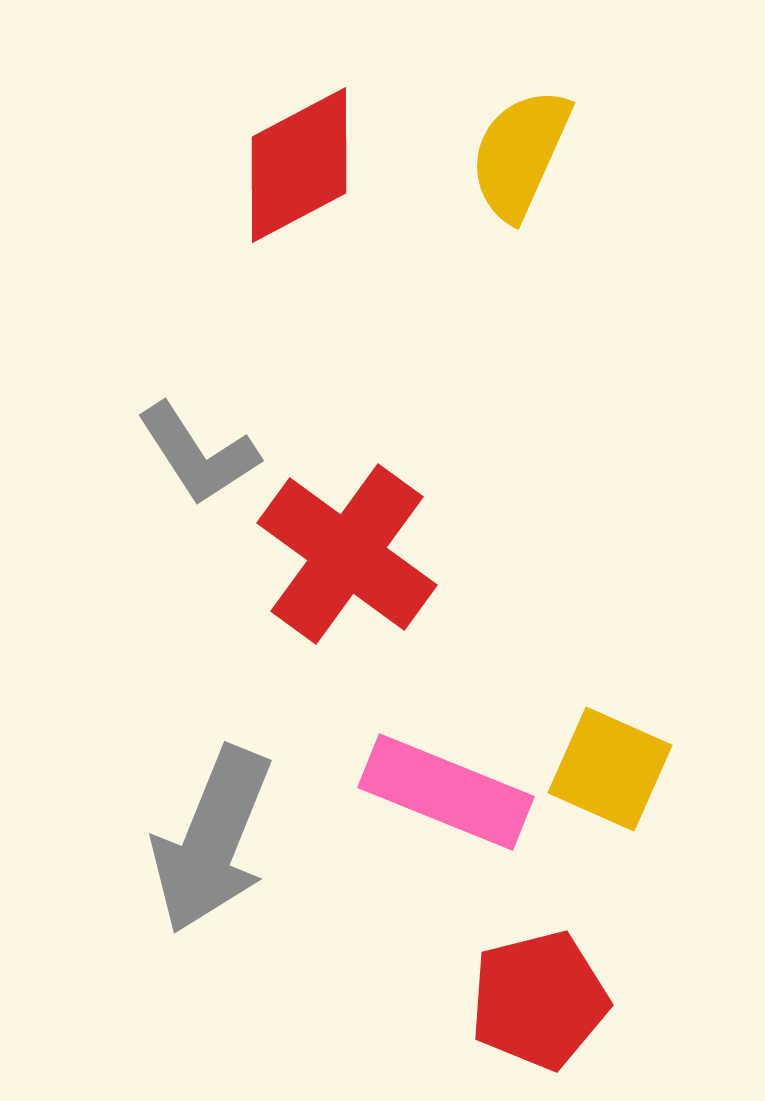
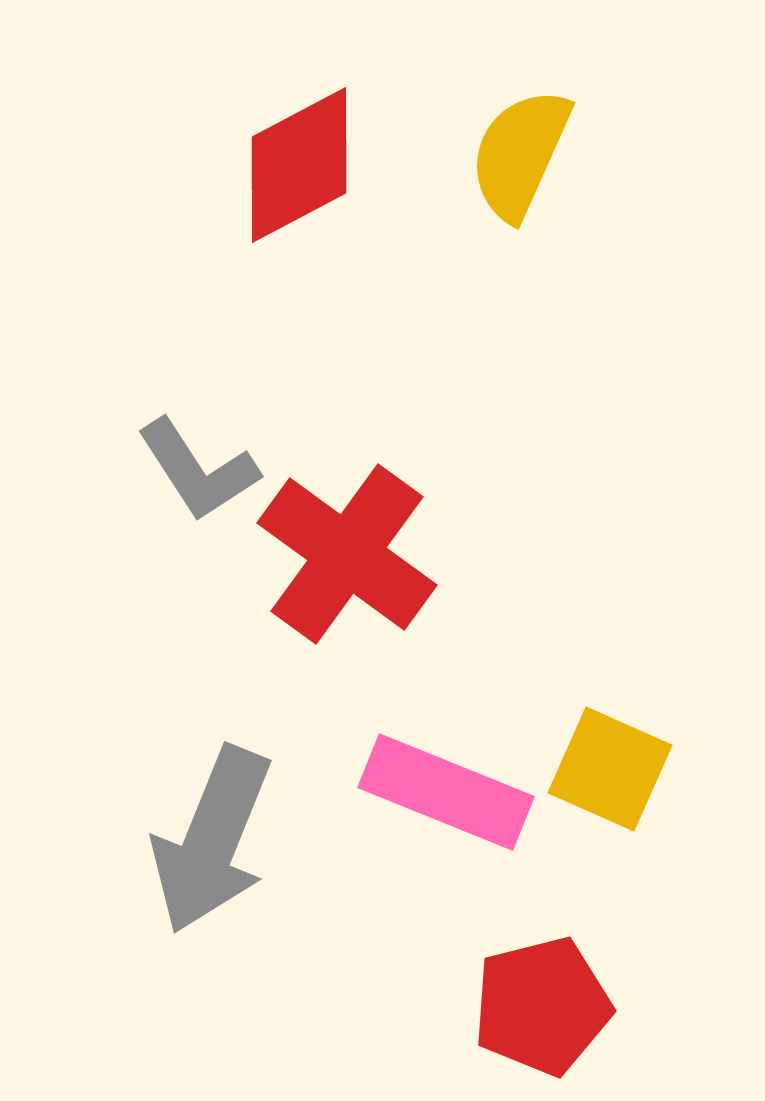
gray L-shape: moved 16 px down
red pentagon: moved 3 px right, 6 px down
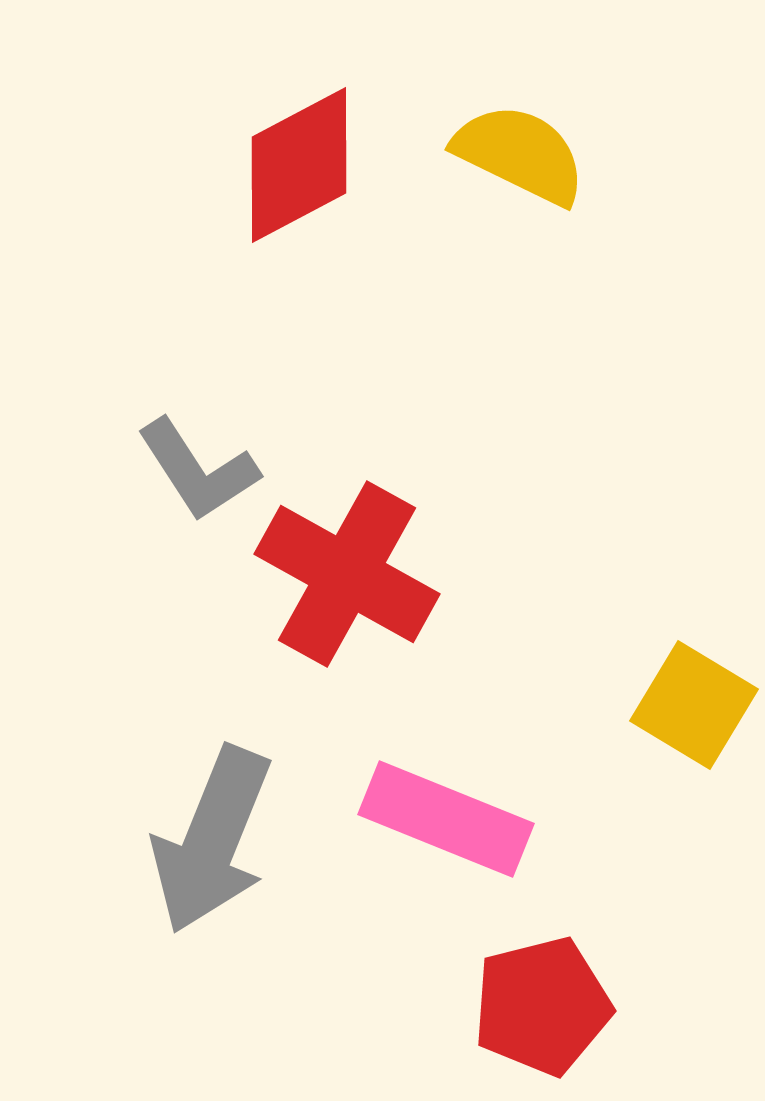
yellow semicircle: rotated 92 degrees clockwise
red cross: moved 20 px down; rotated 7 degrees counterclockwise
yellow square: moved 84 px right, 64 px up; rotated 7 degrees clockwise
pink rectangle: moved 27 px down
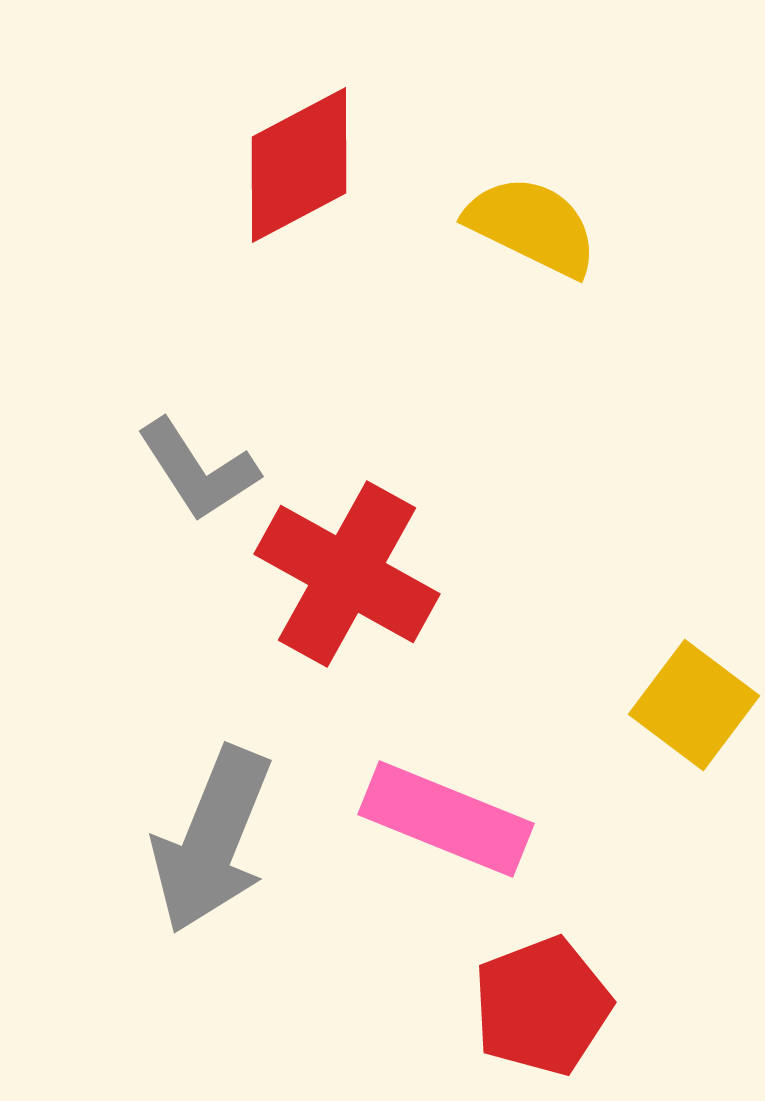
yellow semicircle: moved 12 px right, 72 px down
yellow square: rotated 6 degrees clockwise
red pentagon: rotated 7 degrees counterclockwise
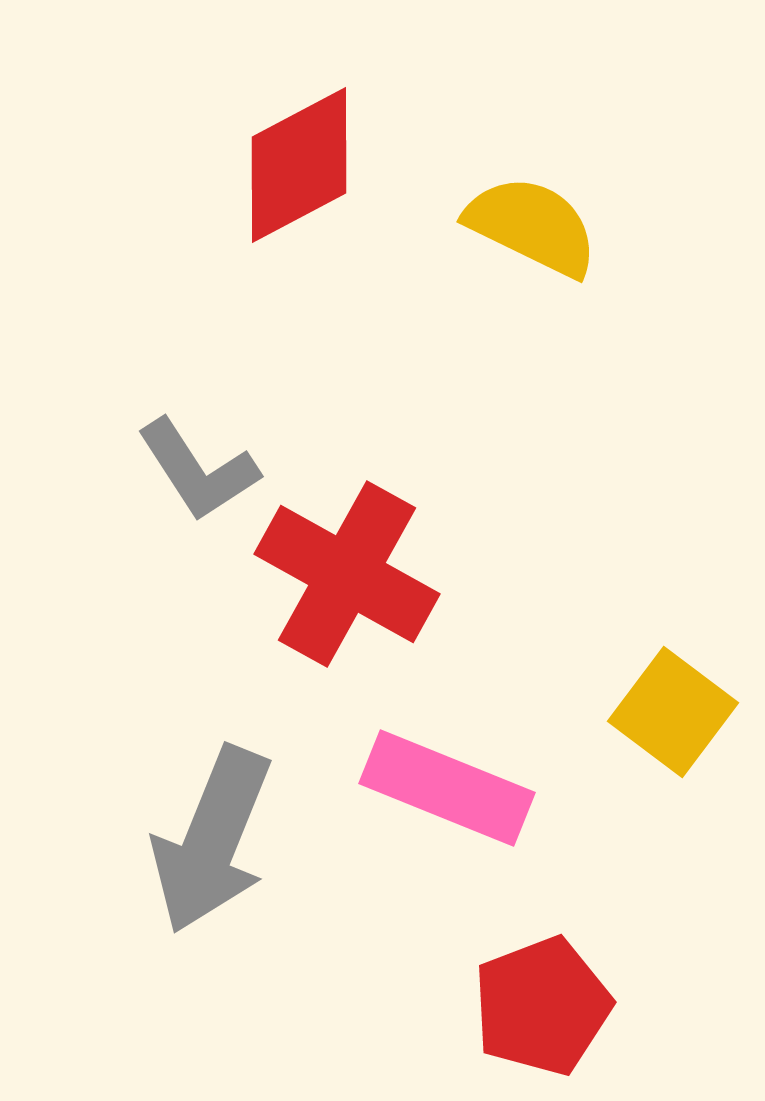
yellow square: moved 21 px left, 7 px down
pink rectangle: moved 1 px right, 31 px up
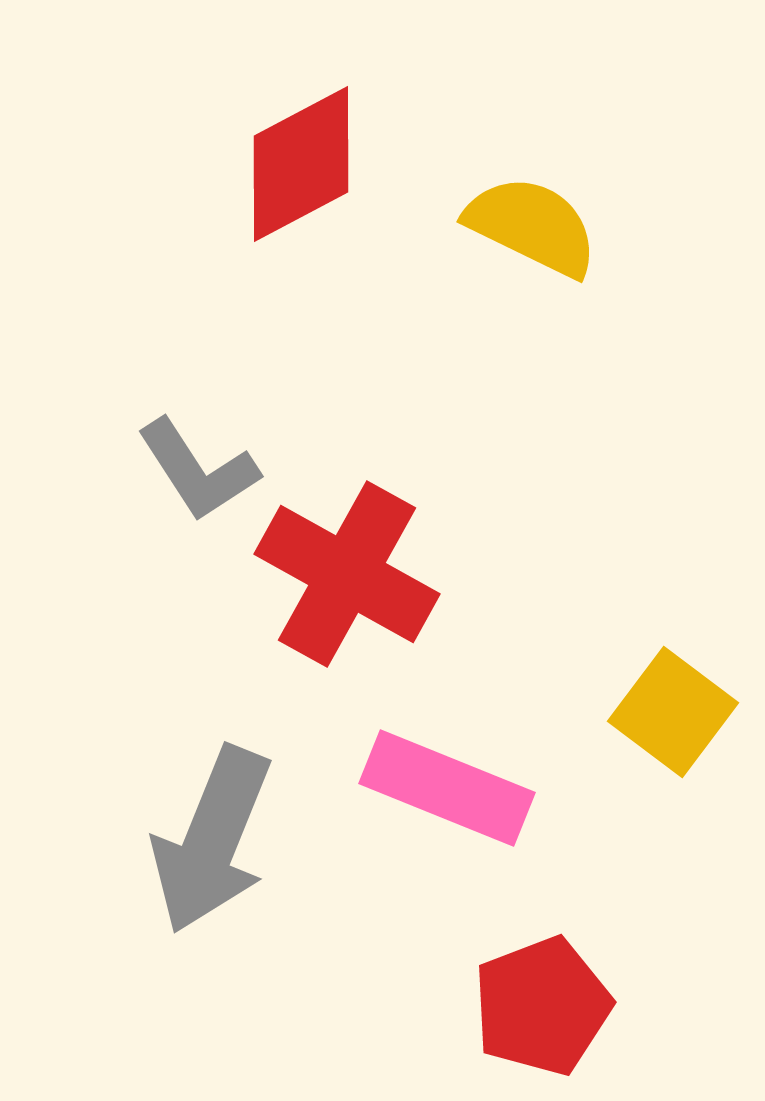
red diamond: moved 2 px right, 1 px up
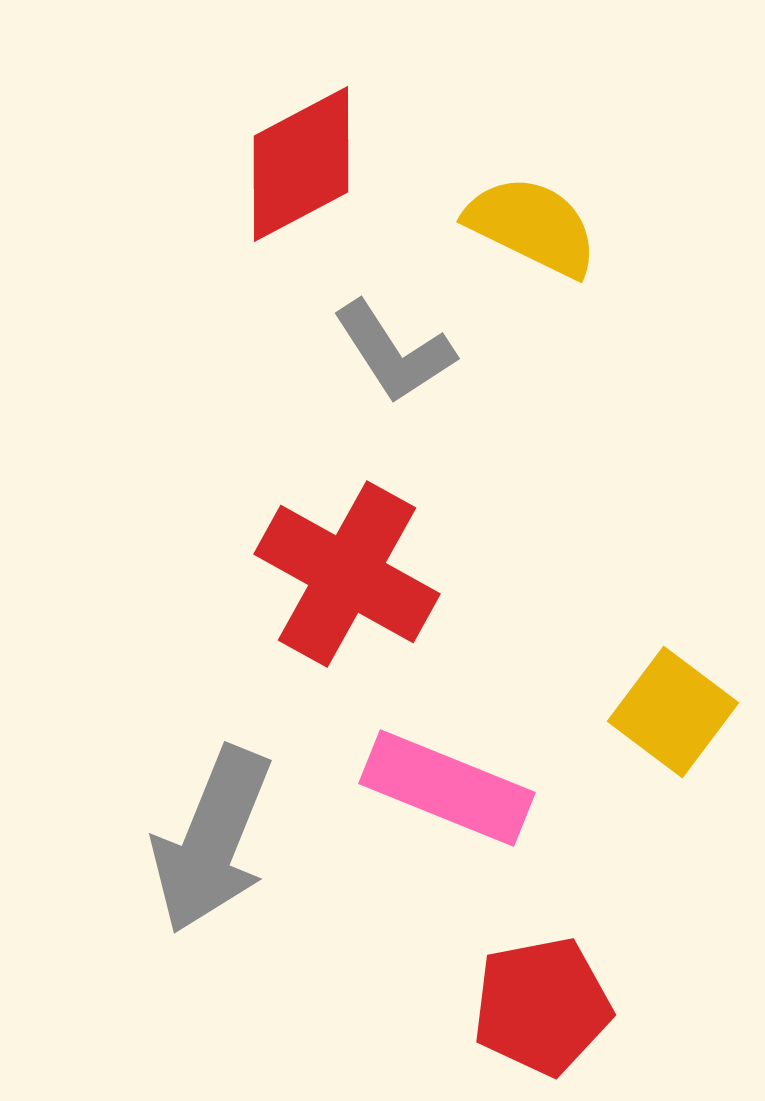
gray L-shape: moved 196 px right, 118 px up
red pentagon: rotated 10 degrees clockwise
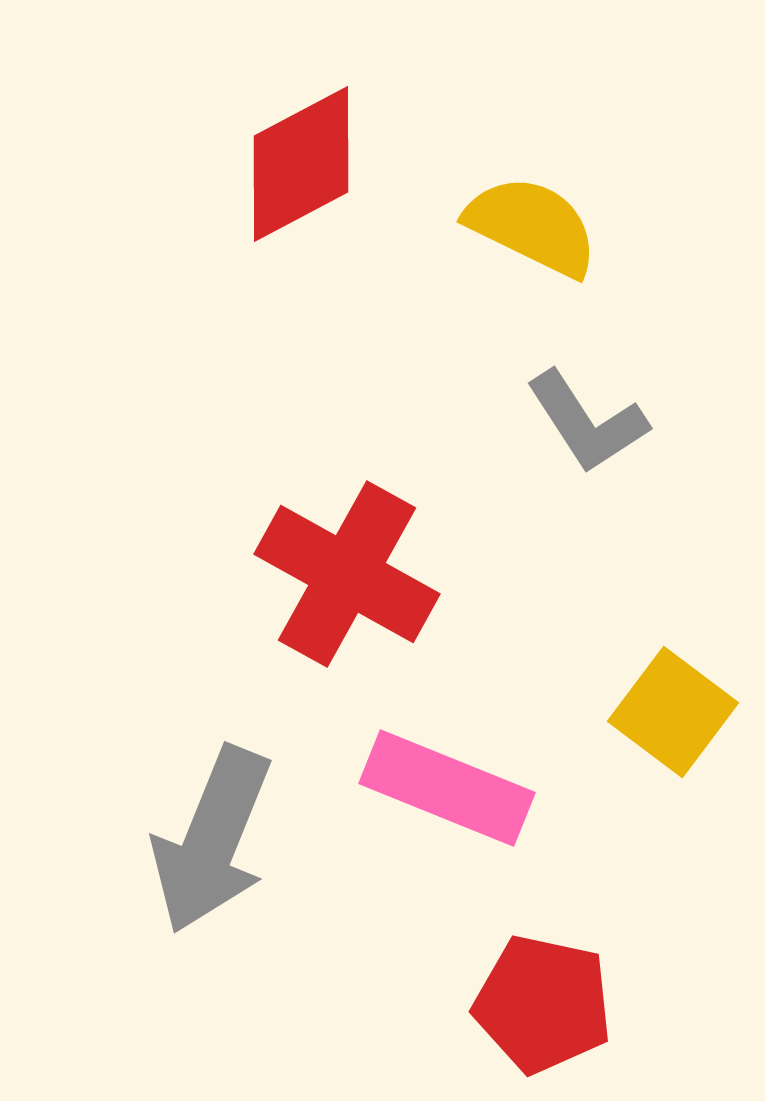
gray L-shape: moved 193 px right, 70 px down
red pentagon: moved 1 px right, 2 px up; rotated 23 degrees clockwise
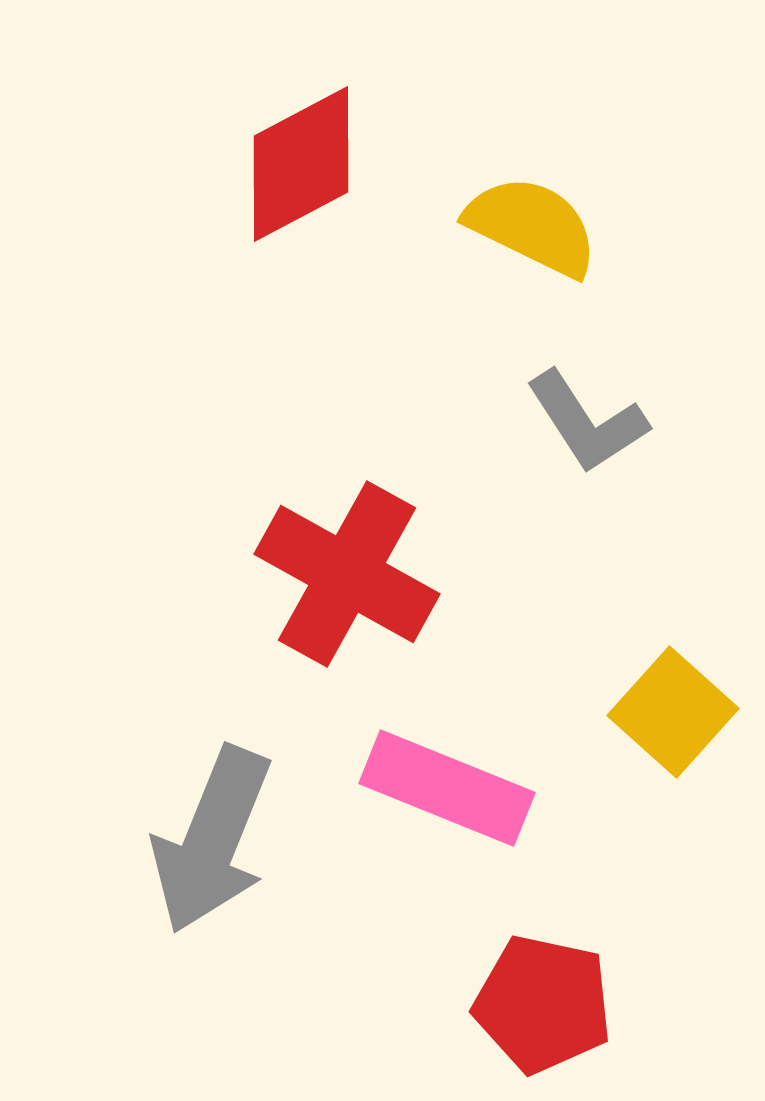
yellow square: rotated 5 degrees clockwise
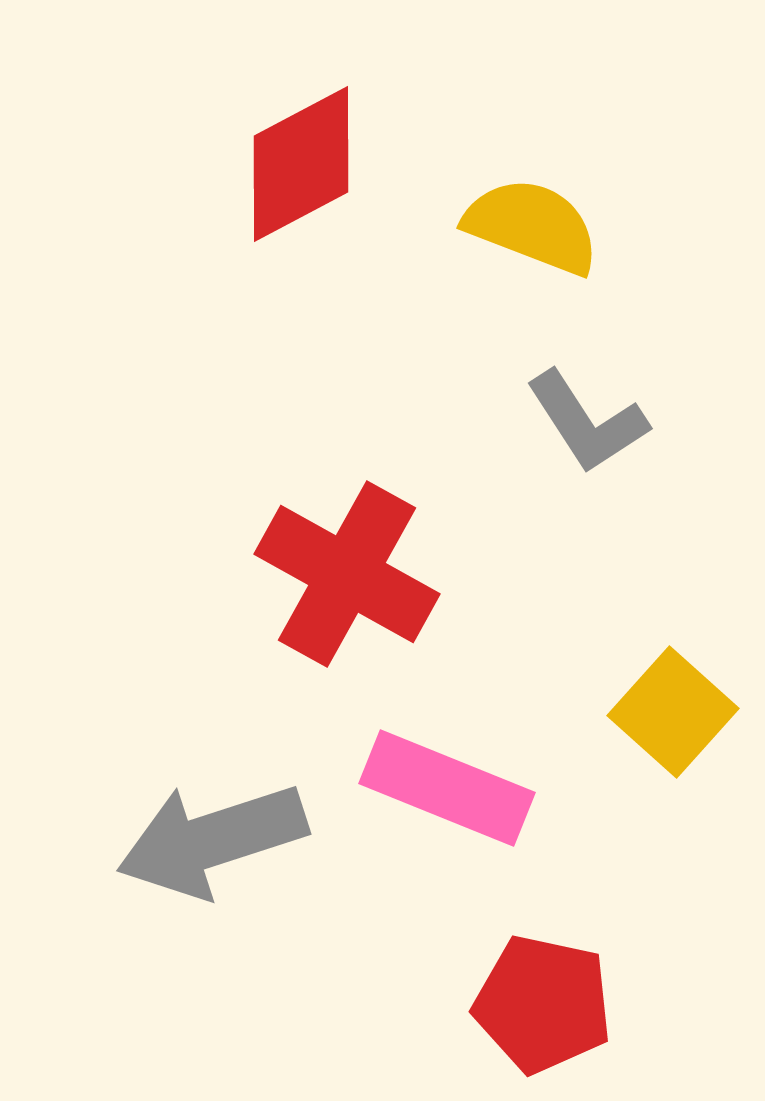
yellow semicircle: rotated 5 degrees counterclockwise
gray arrow: rotated 50 degrees clockwise
